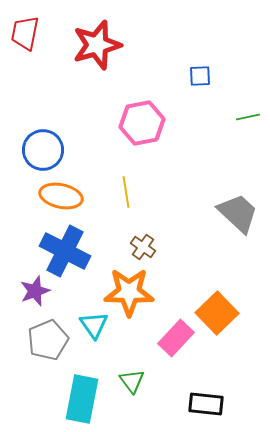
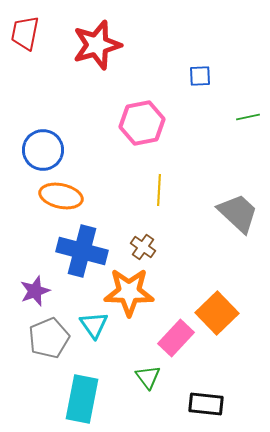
yellow line: moved 33 px right, 2 px up; rotated 12 degrees clockwise
blue cross: moved 17 px right; rotated 12 degrees counterclockwise
gray pentagon: moved 1 px right, 2 px up
green triangle: moved 16 px right, 4 px up
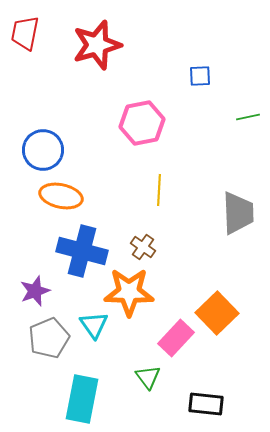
gray trapezoid: rotated 45 degrees clockwise
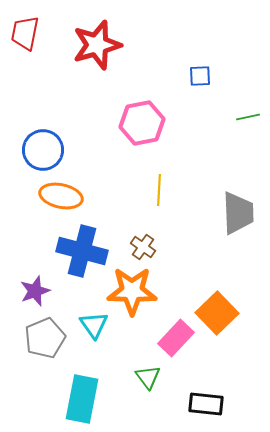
orange star: moved 3 px right, 1 px up
gray pentagon: moved 4 px left
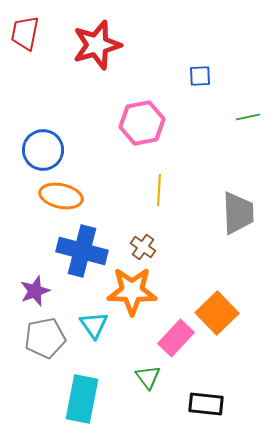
gray pentagon: rotated 12 degrees clockwise
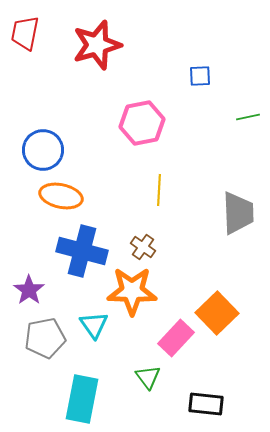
purple star: moved 6 px left, 1 px up; rotated 16 degrees counterclockwise
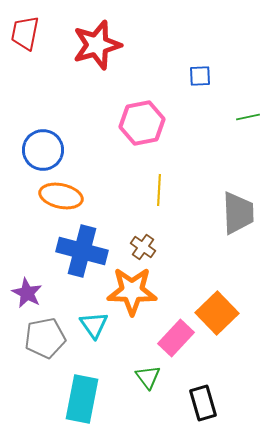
purple star: moved 2 px left, 3 px down; rotated 8 degrees counterclockwise
black rectangle: moved 3 px left, 1 px up; rotated 68 degrees clockwise
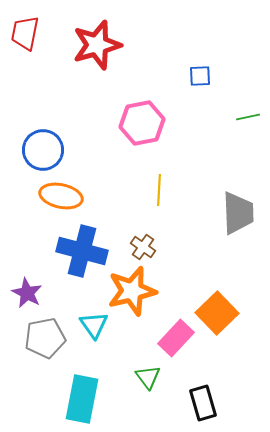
orange star: rotated 15 degrees counterclockwise
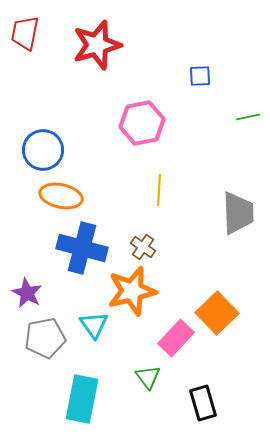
blue cross: moved 3 px up
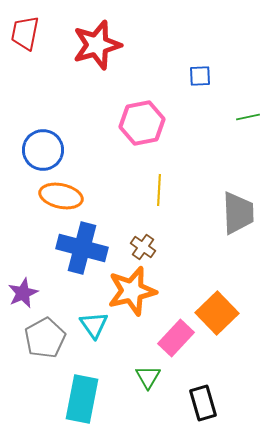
purple star: moved 4 px left; rotated 20 degrees clockwise
gray pentagon: rotated 18 degrees counterclockwise
green triangle: rotated 8 degrees clockwise
